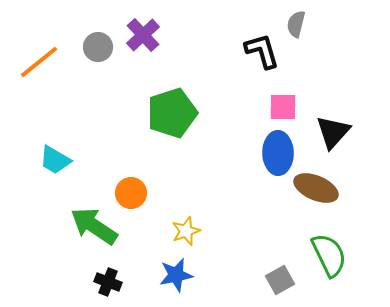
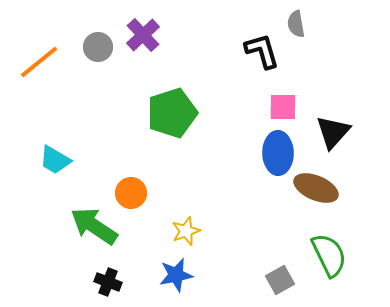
gray semicircle: rotated 24 degrees counterclockwise
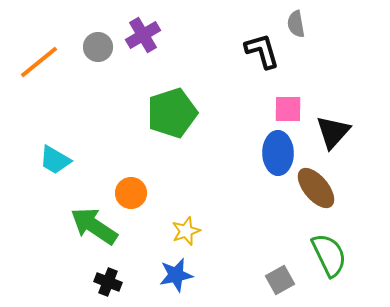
purple cross: rotated 12 degrees clockwise
pink square: moved 5 px right, 2 px down
brown ellipse: rotated 27 degrees clockwise
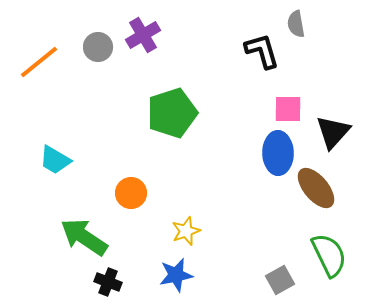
green arrow: moved 10 px left, 11 px down
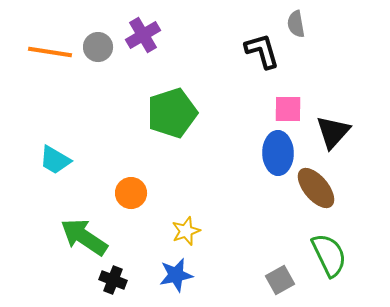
orange line: moved 11 px right, 10 px up; rotated 48 degrees clockwise
black cross: moved 5 px right, 2 px up
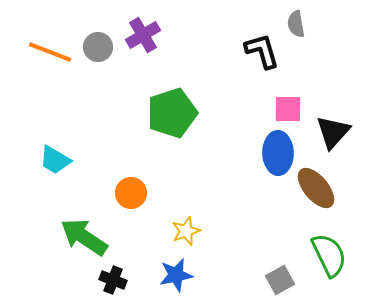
orange line: rotated 12 degrees clockwise
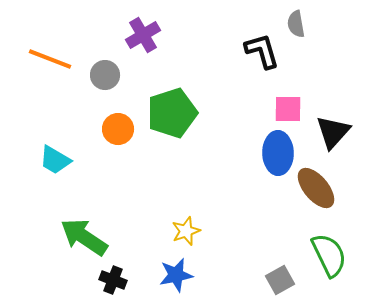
gray circle: moved 7 px right, 28 px down
orange line: moved 7 px down
orange circle: moved 13 px left, 64 px up
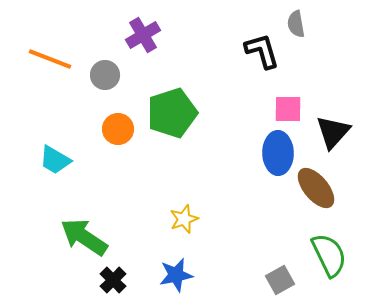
yellow star: moved 2 px left, 12 px up
black cross: rotated 24 degrees clockwise
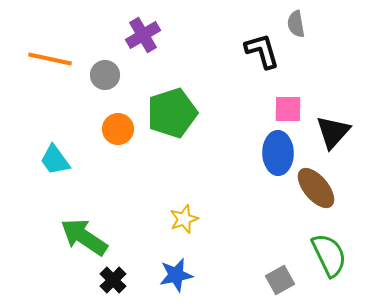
orange line: rotated 9 degrees counterclockwise
cyan trapezoid: rotated 24 degrees clockwise
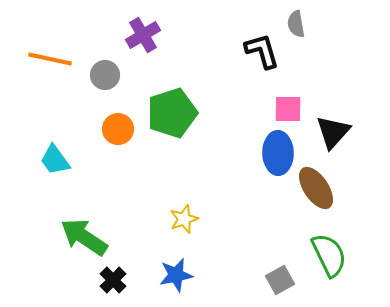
brown ellipse: rotated 6 degrees clockwise
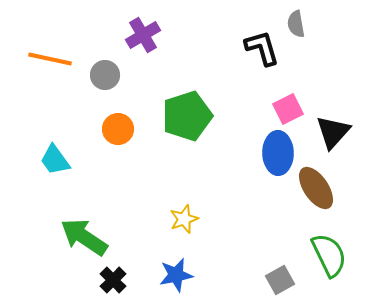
black L-shape: moved 3 px up
pink square: rotated 28 degrees counterclockwise
green pentagon: moved 15 px right, 3 px down
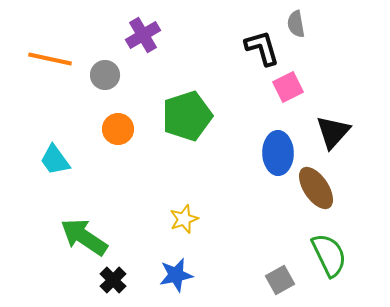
pink square: moved 22 px up
